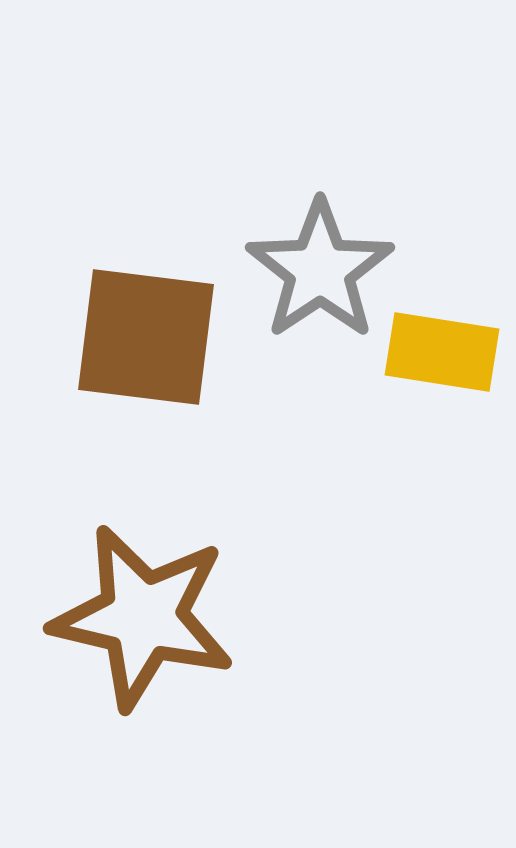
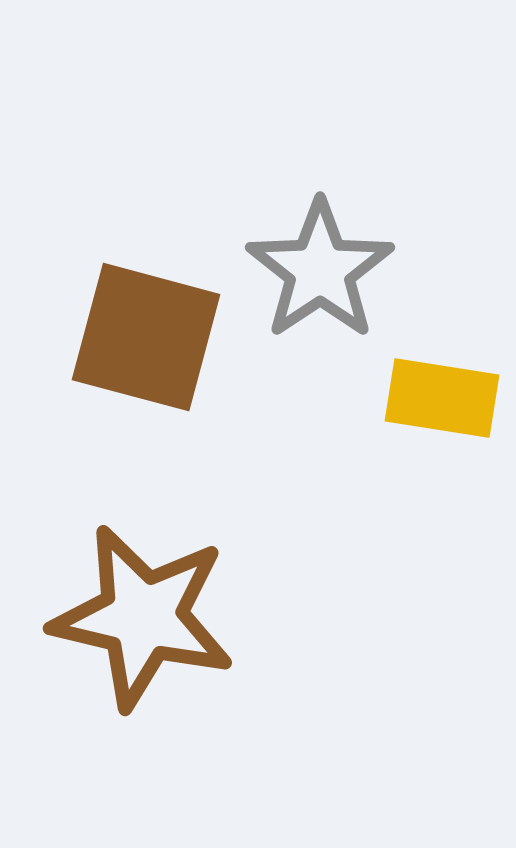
brown square: rotated 8 degrees clockwise
yellow rectangle: moved 46 px down
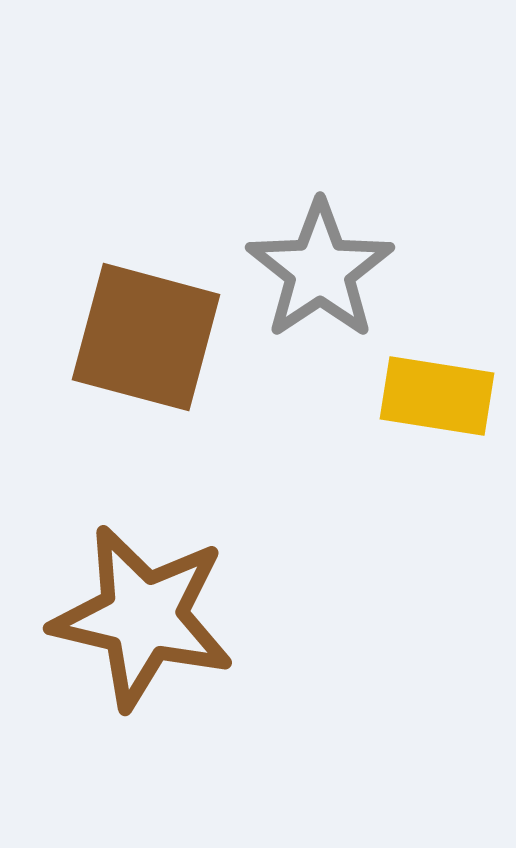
yellow rectangle: moved 5 px left, 2 px up
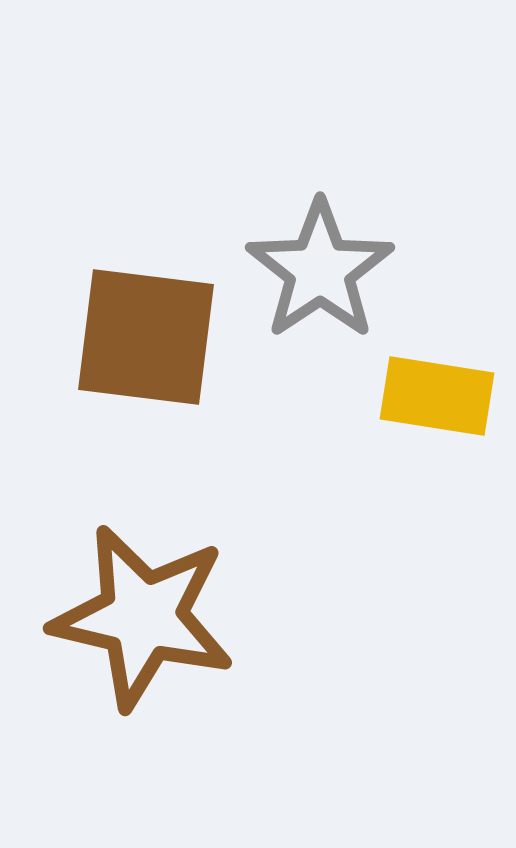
brown square: rotated 8 degrees counterclockwise
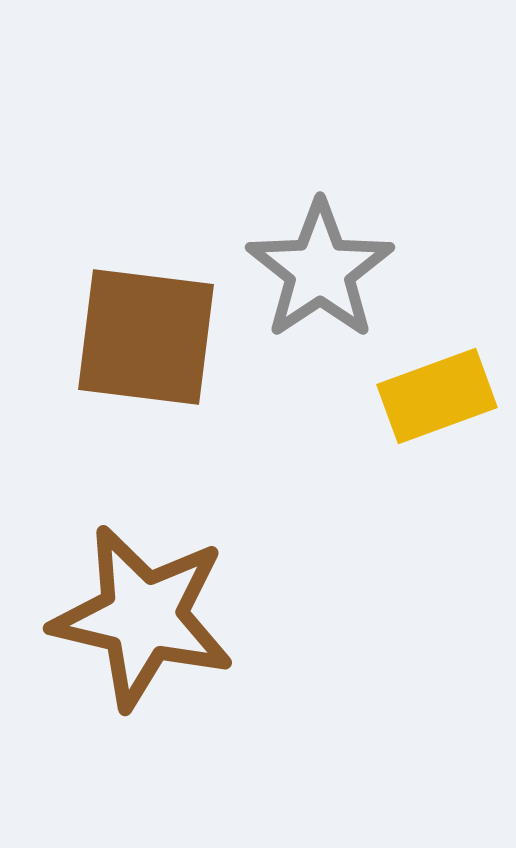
yellow rectangle: rotated 29 degrees counterclockwise
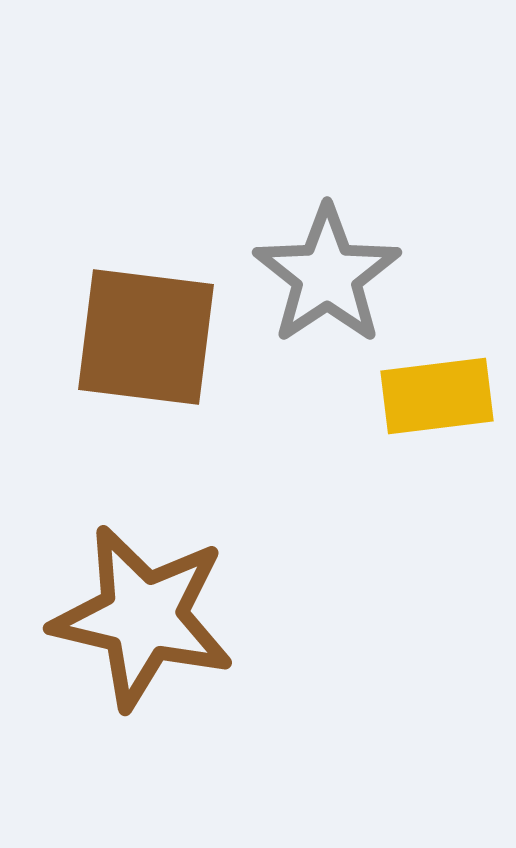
gray star: moved 7 px right, 5 px down
yellow rectangle: rotated 13 degrees clockwise
